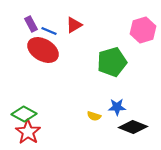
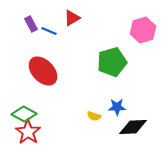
red triangle: moved 2 px left, 7 px up
red ellipse: moved 21 px down; rotated 16 degrees clockwise
black diamond: rotated 24 degrees counterclockwise
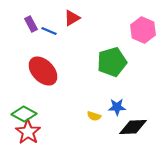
pink hexagon: rotated 20 degrees counterclockwise
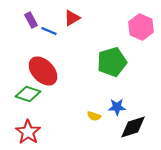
purple rectangle: moved 4 px up
pink hexagon: moved 2 px left, 3 px up
green diamond: moved 4 px right, 20 px up; rotated 10 degrees counterclockwise
black diamond: rotated 16 degrees counterclockwise
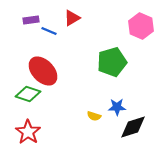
purple rectangle: rotated 70 degrees counterclockwise
pink hexagon: moved 1 px up
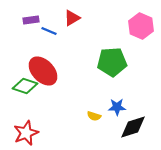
green pentagon: rotated 12 degrees clockwise
green diamond: moved 3 px left, 8 px up
red star: moved 2 px left, 1 px down; rotated 15 degrees clockwise
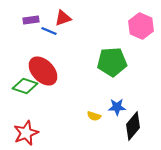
red triangle: moved 9 px left; rotated 12 degrees clockwise
black diamond: moved 1 px up; rotated 32 degrees counterclockwise
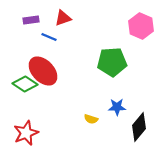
blue line: moved 6 px down
green diamond: moved 2 px up; rotated 15 degrees clockwise
yellow semicircle: moved 3 px left, 3 px down
black diamond: moved 6 px right, 1 px down
